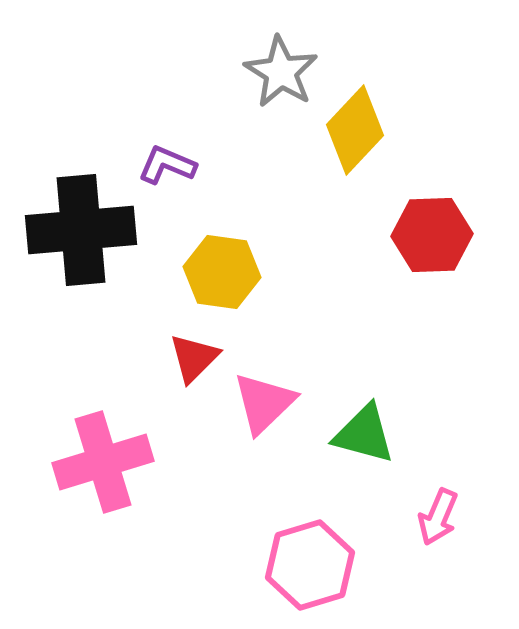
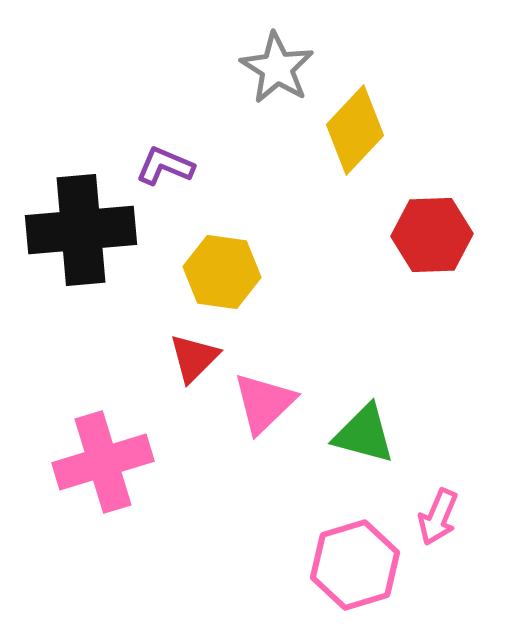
gray star: moved 4 px left, 4 px up
purple L-shape: moved 2 px left, 1 px down
pink hexagon: moved 45 px right
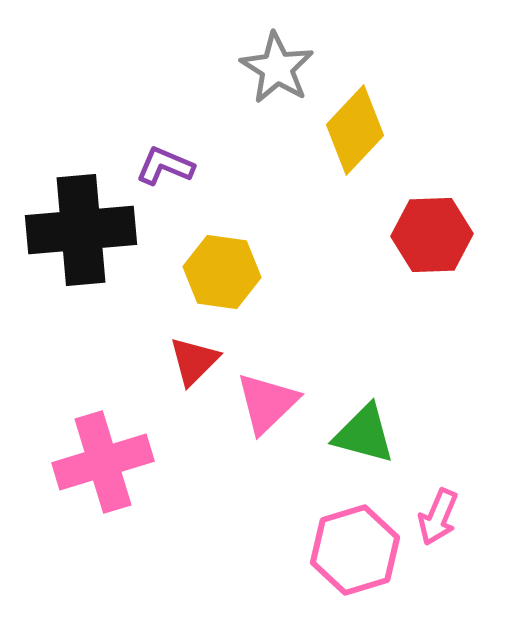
red triangle: moved 3 px down
pink triangle: moved 3 px right
pink hexagon: moved 15 px up
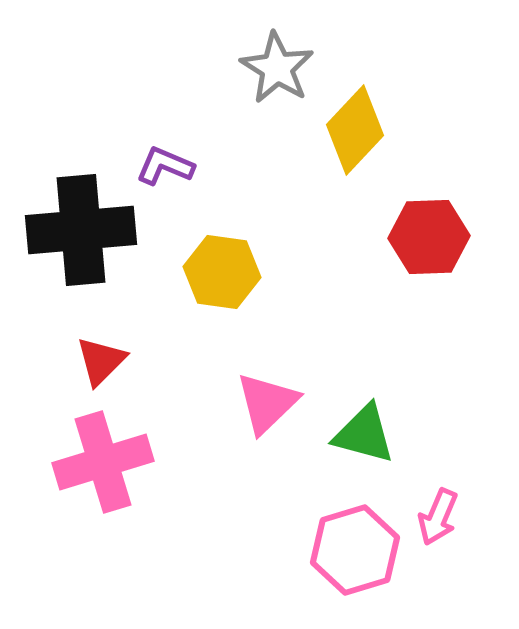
red hexagon: moved 3 px left, 2 px down
red triangle: moved 93 px left
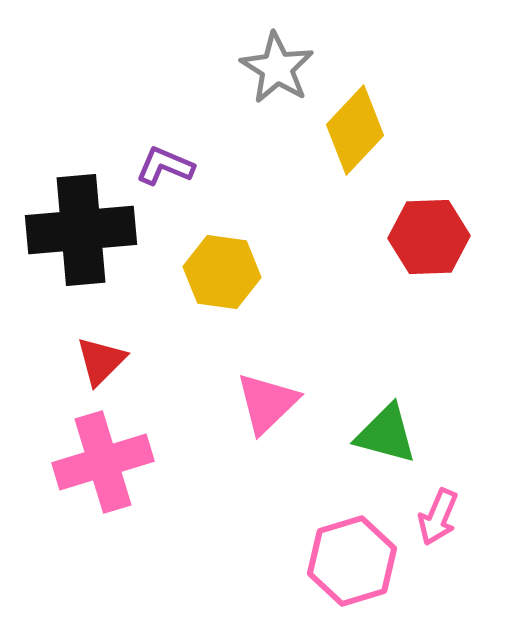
green triangle: moved 22 px right
pink hexagon: moved 3 px left, 11 px down
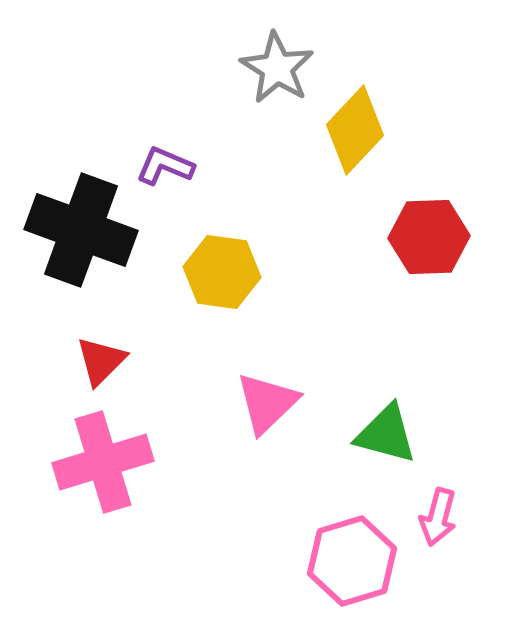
black cross: rotated 25 degrees clockwise
pink arrow: rotated 8 degrees counterclockwise
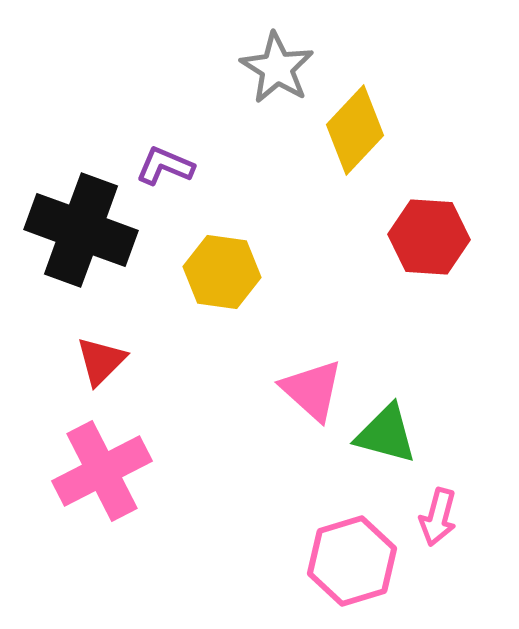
red hexagon: rotated 6 degrees clockwise
pink triangle: moved 45 px right, 13 px up; rotated 34 degrees counterclockwise
pink cross: moved 1 px left, 9 px down; rotated 10 degrees counterclockwise
